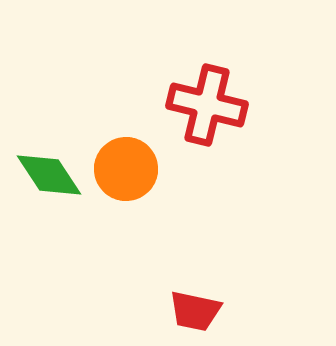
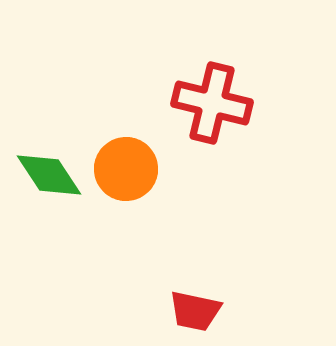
red cross: moved 5 px right, 2 px up
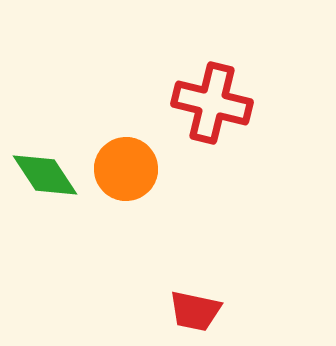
green diamond: moved 4 px left
